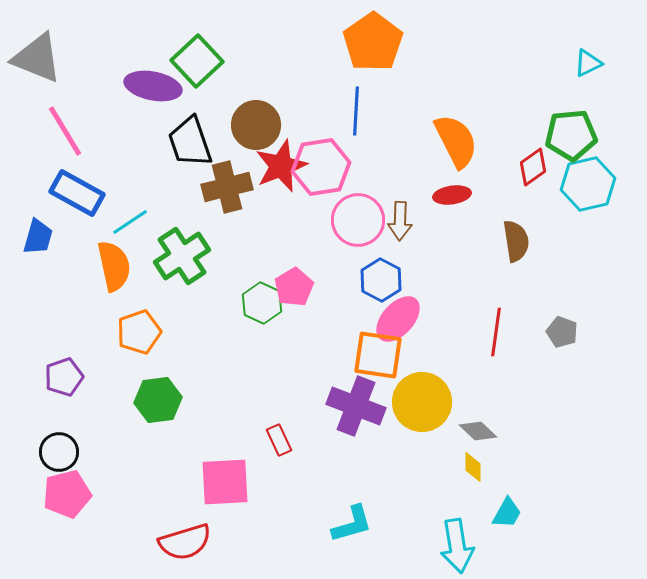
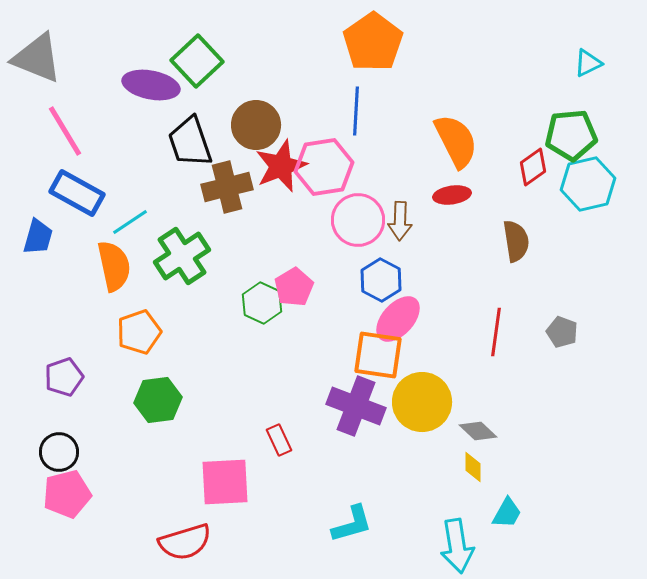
purple ellipse at (153, 86): moved 2 px left, 1 px up
pink hexagon at (321, 167): moved 3 px right
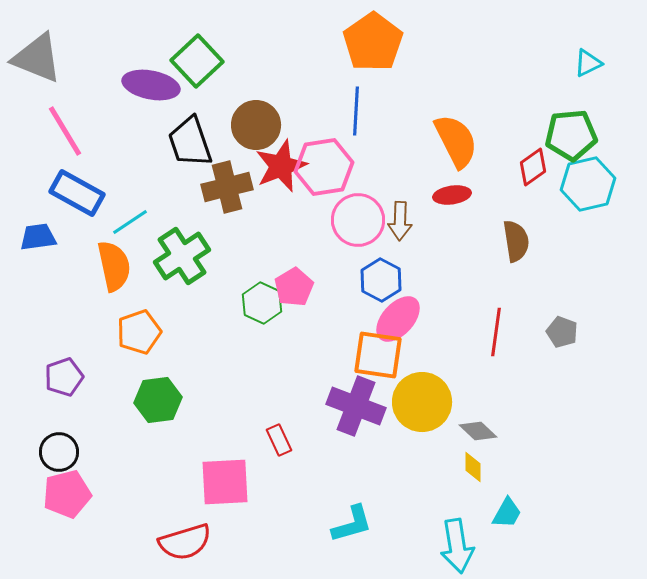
blue trapezoid at (38, 237): rotated 114 degrees counterclockwise
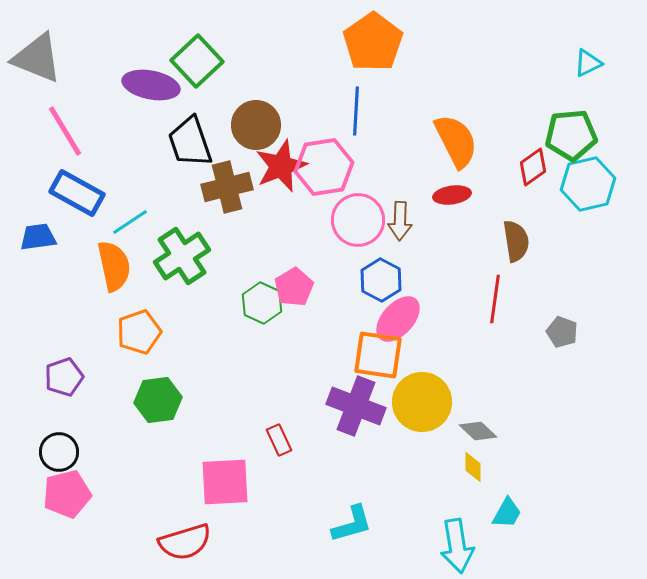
red line at (496, 332): moved 1 px left, 33 px up
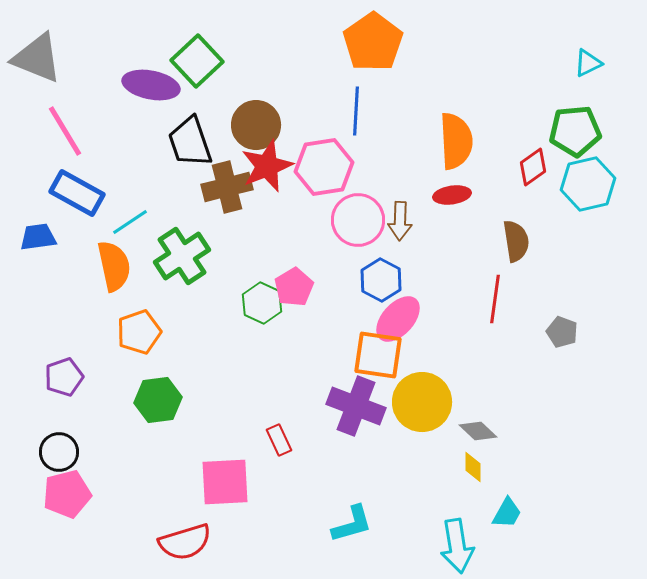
green pentagon at (571, 135): moved 4 px right, 4 px up
orange semicircle at (456, 141): rotated 24 degrees clockwise
red star at (281, 166): moved 14 px left
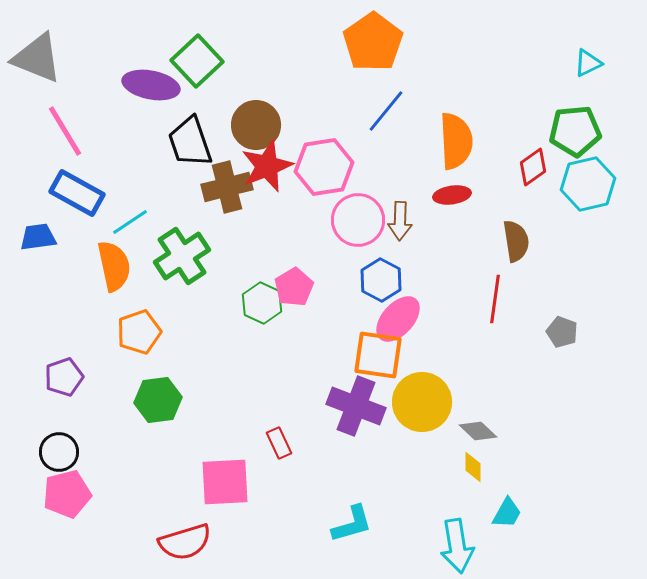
blue line at (356, 111): moved 30 px right; rotated 36 degrees clockwise
red rectangle at (279, 440): moved 3 px down
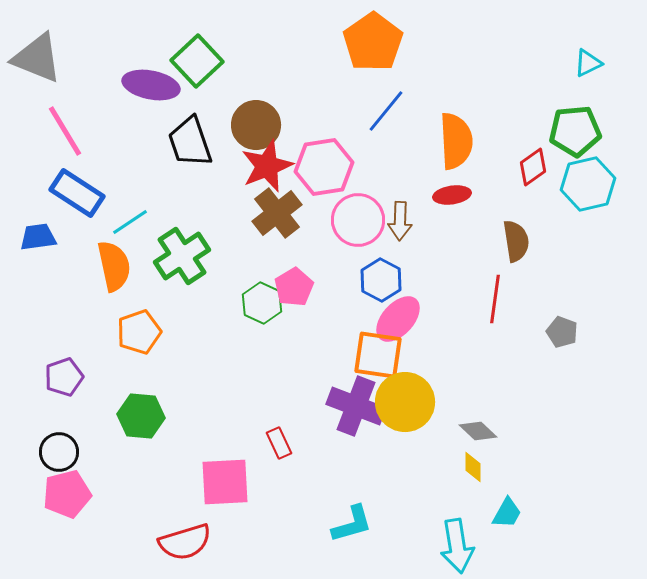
brown cross at (227, 187): moved 50 px right, 26 px down; rotated 24 degrees counterclockwise
blue rectangle at (77, 193): rotated 4 degrees clockwise
green hexagon at (158, 400): moved 17 px left, 16 px down; rotated 12 degrees clockwise
yellow circle at (422, 402): moved 17 px left
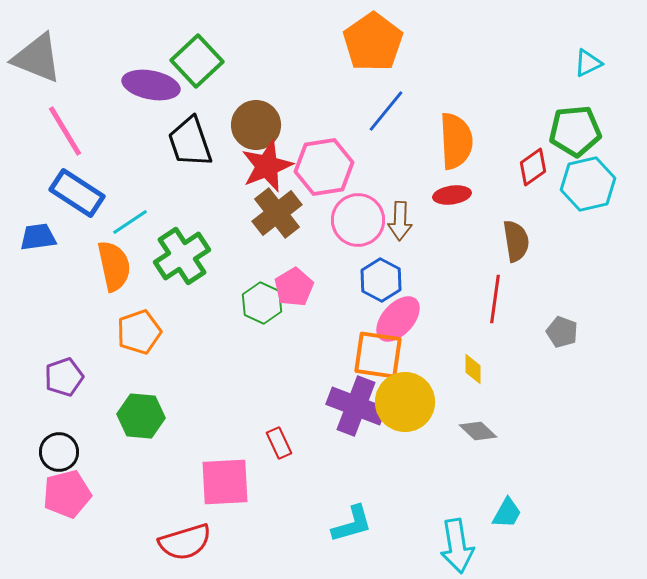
yellow diamond at (473, 467): moved 98 px up
